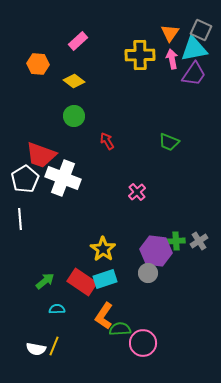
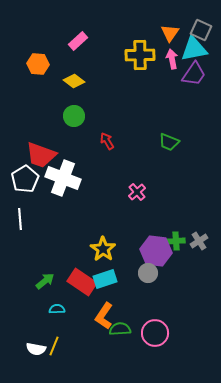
pink circle: moved 12 px right, 10 px up
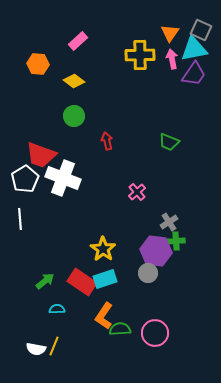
red arrow: rotated 18 degrees clockwise
gray cross: moved 30 px left, 19 px up
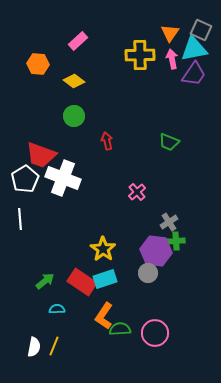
white semicircle: moved 2 px left, 2 px up; rotated 90 degrees counterclockwise
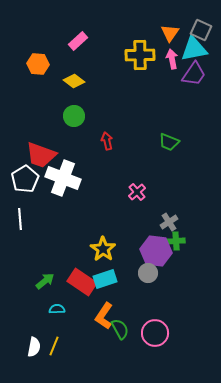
green semicircle: rotated 65 degrees clockwise
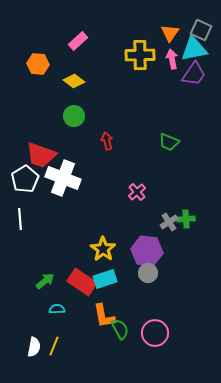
green cross: moved 10 px right, 22 px up
purple hexagon: moved 9 px left
orange L-shape: rotated 44 degrees counterclockwise
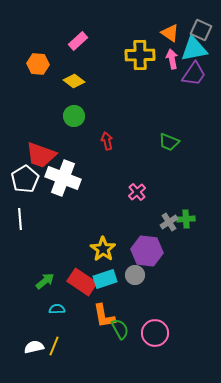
orange triangle: rotated 30 degrees counterclockwise
gray circle: moved 13 px left, 2 px down
white semicircle: rotated 114 degrees counterclockwise
